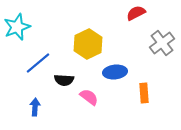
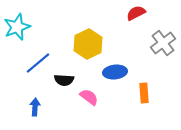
gray cross: moved 1 px right
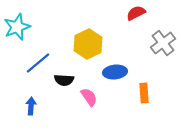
pink semicircle: rotated 18 degrees clockwise
blue arrow: moved 4 px left, 1 px up
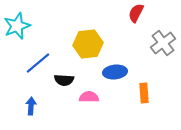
red semicircle: rotated 36 degrees counterclockwise
cyan star: moved 1 px up
yellow hexagon: rotated 20 degrees clockwise
pink semicircle: rotated 54 degrees counterclockwise
